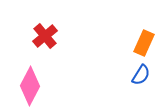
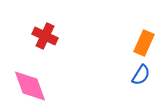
red cross: rotated 25 degrees counterclockwise
pink diamond: rotated 48 degrees counterclockwise
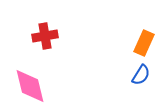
red cross: rotated 35 degrees counterclockwise
pink diamond: rotated 6 degrees clockwise
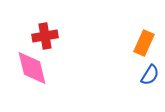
blue semicircle: moved 9 px right
pink diamond: moved 2 px right, 18 px up
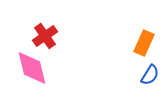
red cross: rotated 25 degrees counterclockwise
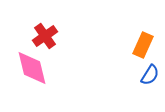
orange rectangle: moved 1 px left, 2 px down
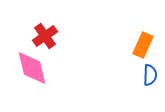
blue semicircle: rotated 30 degrees counterclockwise
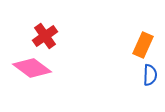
pink diamond: rotated 39 degrees counterclockwise
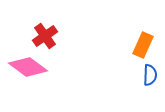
pink diamond: moved 4 px left, 1 px up
